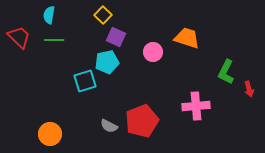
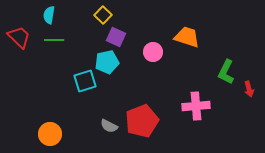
orange trapezoid: moved 1 px up
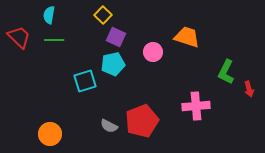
cyan pentagon: moved 6 px right, 2 px down
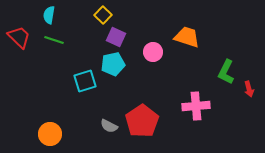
green line: rotated 18 degrees clockwise
red pentagon: rotated 12 degrees counterclockwise
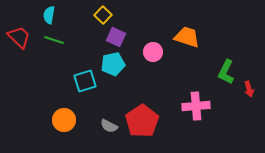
orange circle: moved 14 px right, 14 px up
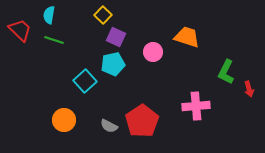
red trapezoid: moved 1 px right, 7 px up
cyan square: rotated 25 degrees counterclockwise
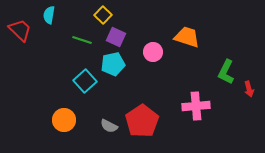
green line: moved 28 px right
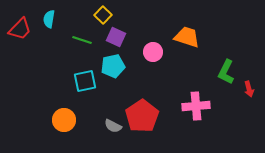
cyan semicircle: moved 4 px down
red trapezoid: moved 1 px up; rotated 90 degrees clockwise
cyan pentagon: moved 2 px down
cyan square: rotated 30 degrees clockwise
red pentagon: moved 5 px up
gray semicircle: moved 4 px right
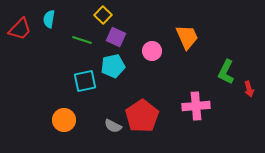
orange trapezoid: rotated 48 degrees clockwise
pink circle: moved 1 px left, 1 px up
